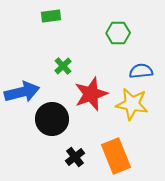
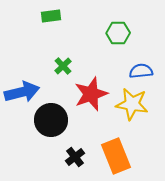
black circle: moved 1 px left, 1 px down
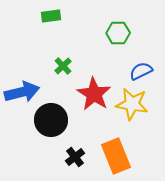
blue semicircle: rotated 20 degrees counterclockwise
red star: moved 3 px right; rotated 20 degrees counterclockwise
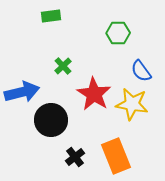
blue semicircle: rotated 100 degrees counterclockwise
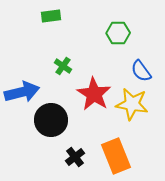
green cross: rotated 12 degrees counterclockwise
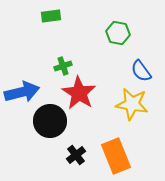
green hexagon: rotated 10 degrees clockwise
green cross: rotated 36 degrees clockwise
red star: moved 15 px left, 1 px up
black circle: moved 1 px left, 1 px down
black cross: moved 1 px right, 2 px up
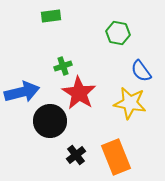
yellow star: moved 2 px left, 1 px up
orange rectangle: moved 1 px down
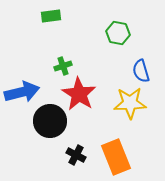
blue semicircle: rotated 20 degrees clockwise
red star: moved 1 px down
yellow star: rotated 12 degrees counterclockwise
black cross: rotated 24 degrees counterclockwise
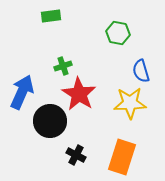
blue arrow: rotated 52 degrees counterclockwise
orange rectangle: moved 6 px right; rotated 40 degrees clockwise
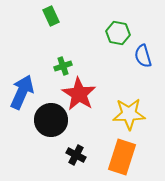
green rectangle: rotated 72 degrees clockwise
blue semicircle: moved 2 px right, 15 px up
yellow star: moved 1 px left, 11 px down
black circle: moved 1 px right, 1 px up
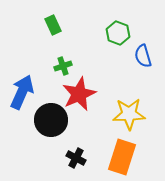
green rectangle: moved 2 px right, 9 px down
green hexagon: rotated 10 degrees clockwise
red star: rotated 16 degrees clockwise
black cross: moved 3 px down
